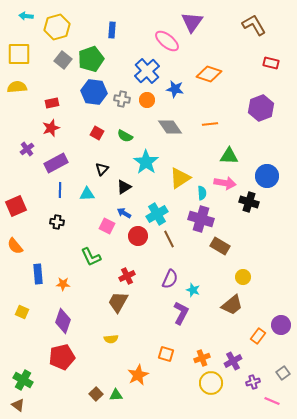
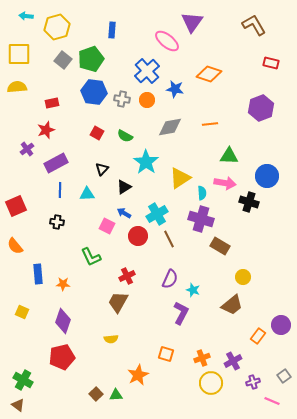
gray diamond at (170, 127): rotated 65 degrees counterclockwise
red star at (51, 128): moved 5 px left, 2 px down
gray square at (283, 373): moved 1 px right, 3 px down
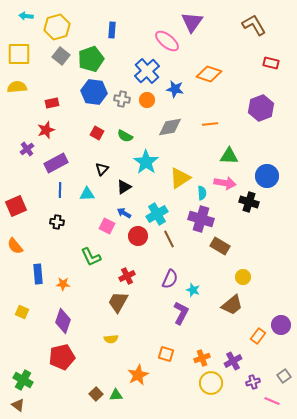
gray square at (63, 60): moved 2 px left, 4 px up
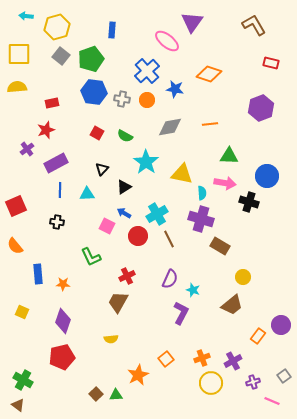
yellow triangle at (180, 178): moved 2 px right, 4 px up; rotated 45 degrees clockwise
orange square at (166, 354): moved 5 px down; rotated 35 degrees clockwise
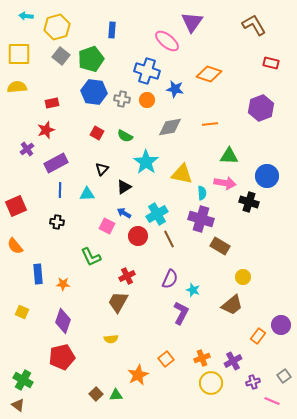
blue cross at (147, 71): rotated 30 degrees counterclockwise
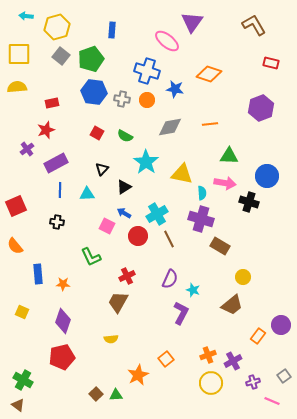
orange cross at (202, 358): moved 6 px right, 3 px up
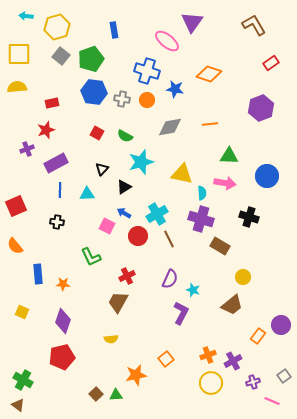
blue rectangle at (112, 30): moved 2 px right; rotated 14 degrees counterclockwise
red rectangle at (271, 63): rotated 49 degrees counterclockwise
purple cross at (27, 149): rotated 16 degrees clockwise
cyan star at (146, 162): moved 5 px left; rotated 20 degrees clockwise
black cross at (249, 202): moved 15 px down
orange star at (138, 375): moved 2 px left; rotated 15 degrees clockwise
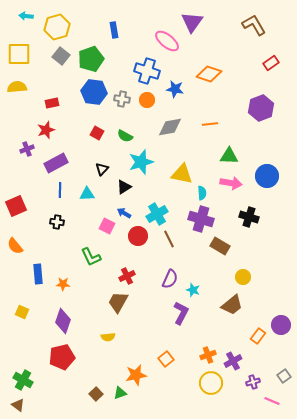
pink arrow at (225, 183): moved 6 px right
yellow semicircle at (111, 339): moved 3 px left, 2 px up
green triangle at (116, 395): moved 4 px right, 2 px up; rotated 16 degrees counterclockwise
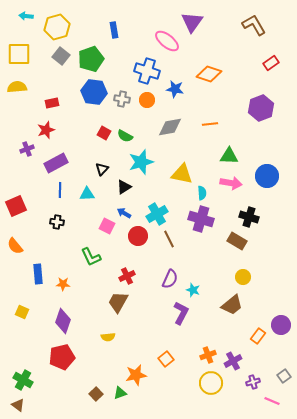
red square at (97, 133): moved 7 px right
brown rectangle at (220, 246): moved 17 px right, 5 px up
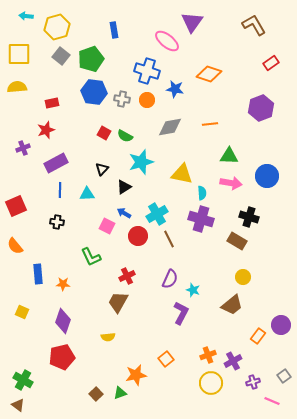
purple cross at (27, 149): moved 4 px left, 1 px up
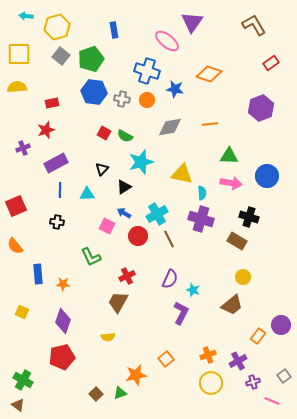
purple cross at (233, 361): moved 5 px right
